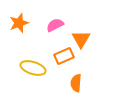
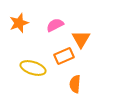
orange semicircle: moved 1 px left, 1 px down
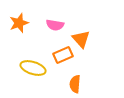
pink semicircle: rotated 144 degrees counterclockwise
orange triangle: rotated 12 degrees counterclockwise
orange rectangle: moved 1 px left, 1 px up
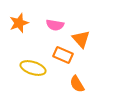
orange rectangle: rotated 48 degrees clockwise
orange semicircle: moved 2 px right; rotated 36 degrees counterclockwise
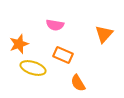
orange star: moved 21 px down
orange triangle: moved 23 px right, 5 px up; rotated 24 degrees clockwise
orange semicircle: moved 1 px right, 1 px up
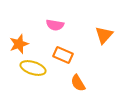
orange triangle: moved 1 px down
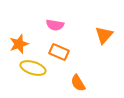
orange rectangle: moved 4 px left, 3 px up
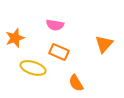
orange triangle: moved 9 px down
orange star: moved 4 px left, 6 px up
orange semicircle: moved 2 px left
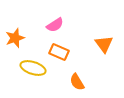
pink semicircle: rotated 42 degrees counterclockwise
orange triangle: rotated 18 degrees counterclockwise
orange semicircle: moved 1 px right, 1 px up
